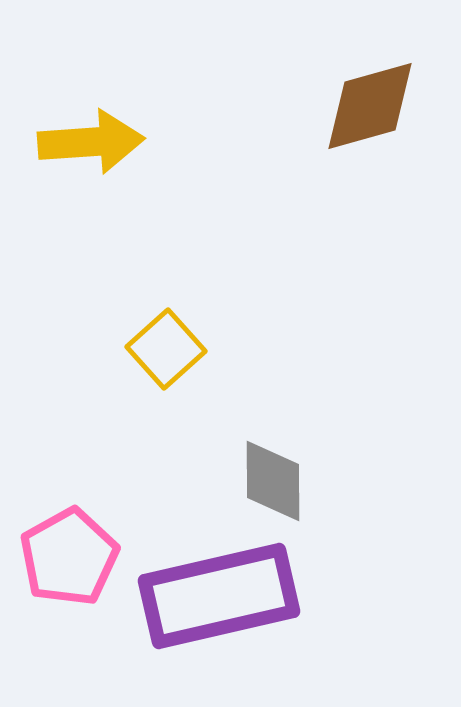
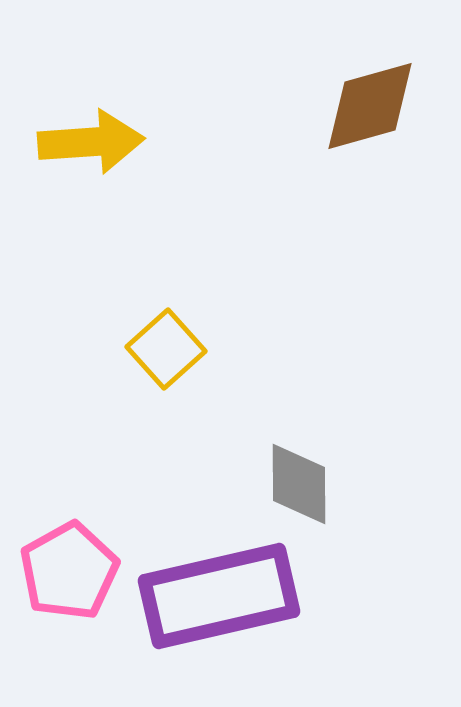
gray diamond: moved 26 px right, 3 px down
pink pentagon: moved 14 px down
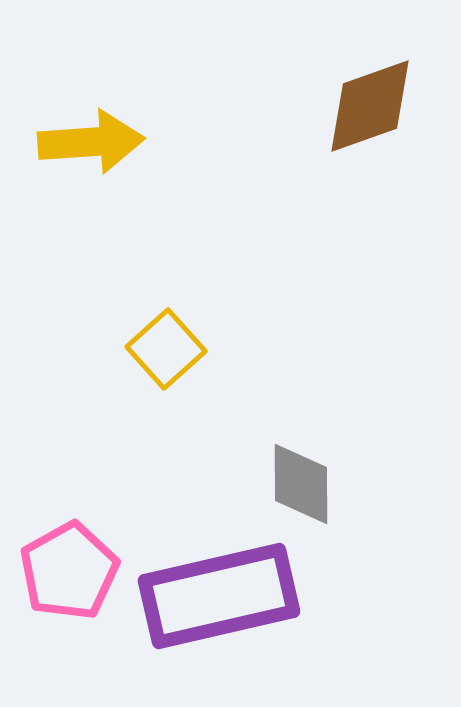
brown diamond: rotated 4 degrees counterclockwise
gray diamond: moved 2 px right
